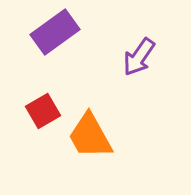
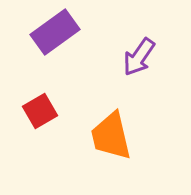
red square: moved 3 px left
orange trapezoid: moved 21 px right; rotated 16 degrees clockwise
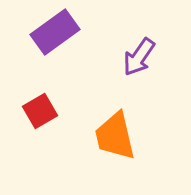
orange trapezoid: moved 4 px right
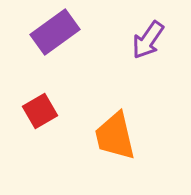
purple arrow: moved 9 px right, 17 px up
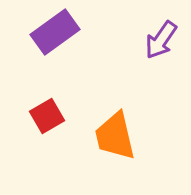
purple arrow: moved 13 px right
red square: moved 7 px right, 5 px down
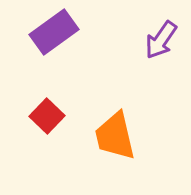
purple rectangle: moved 1 px left
red square: rotated 16 degrees counterclockwise
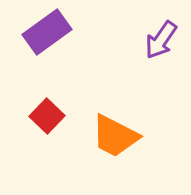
purple rectangle: moved 7 px left
orange trapezoid: rotated 50 degrees counterclockwise
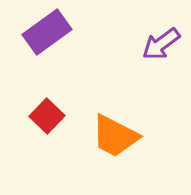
purple arrow: moved 4 px down; rotated 18 degrees clockwise
